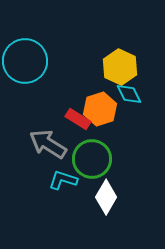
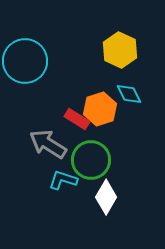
yellow hexagon: moved 17 px up
red rectangle: moved 1 px left
green circle: moved 1 px left, 1 px down
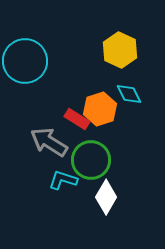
gray arrow: moved 1 px right, 2 px up
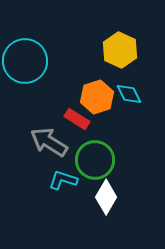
orange hexagon: moved 3 px left, 12 px up
green circle: moved 4 px right
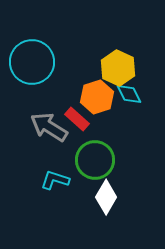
yellow hexagon: moved 2 px left, 18 px down
cyan circle: moved 7 px right, 1 px down
red rectangle: rotated 10 degrees clockwise
gray arrow: moved 15 px up
cyan L-shape: moved 8 px left
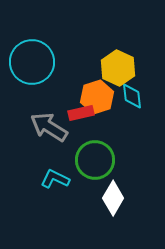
cyan diamond: moved 3 px right, 2 px down; rotated 20 degrees clockwise
red rectangle: moved 4 px right, 6 px up; rotated 55 degrees counterclockwise
cyan L-shape: moved 1 px up; rotated 8 degrees clockwise
white diamond: moved 7 px right, 1 px down
